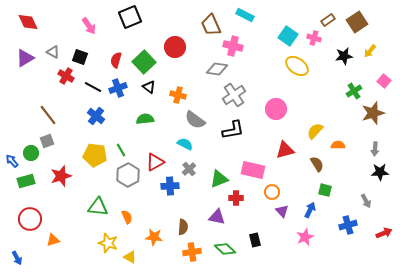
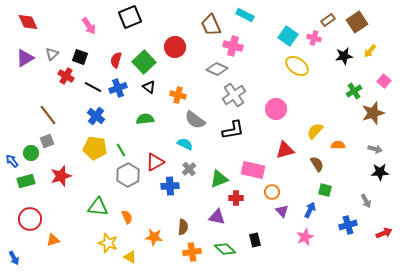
gray triangle at (53, 52): moved 1 px left, 2 px down; rotated 48 degrees clockwise
gray diamond at (217, 69): rotated 15 degrees clockwise
gray arrow at (375, 149): rotated 80 degrees counterclockwise
yellow pentagon at (95, 155): moved 7 px up
blue arrow at (17, 258): moved 3 px left
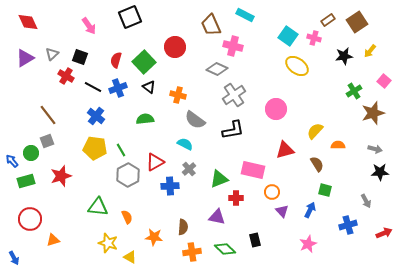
pink star at (305, 237): moved 3 px right, 7 px down
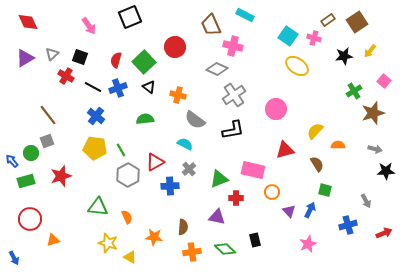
black star at (380, 172): moved 6 px right, 1 px up
purple triangle at (282, 211): moved 7 px right
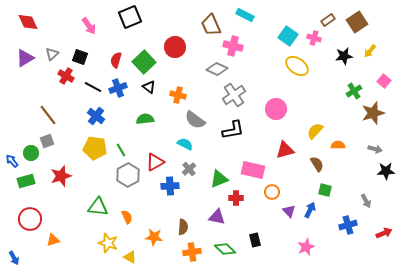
pink star at (308, 244): moved 2 px left, 3 px down
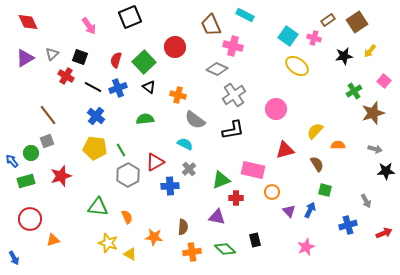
green triangle at (219, 179): moved 2 px right, 1 px down
yellow triangle at (130, 257): moved 3 px up
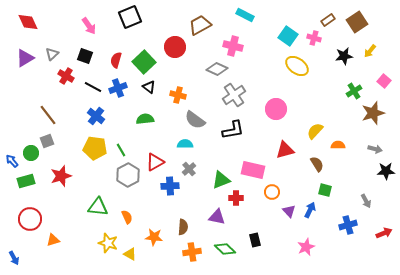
brown trapezoid at (211, 25): moved 11 px left; rotated 85 degrees clockwise
black square at (80, 57): moved 5 px right, 1 px up
cyan semicircle at (185, 144): rotated 28 degrees counterclockwise
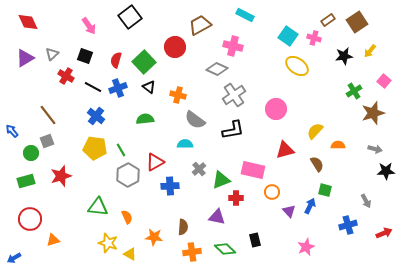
black square at (130, 17): rotated 15 degrees counterclockwise
blue arrow at (12, 161): moved 30 px up
gray cross at (189, 169): moved 10 px right
blue arrow at (310, 210): moved 4 px up
blue arrow at (14, 258): rotated 88 degrees clockwise
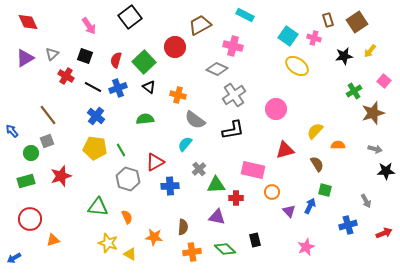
brown rectangle at (328, 20): rotated 72 degrees counterclockwise
cyan semicircle at (185, 144): rotated 49 degrees counterclockwise
gray hexagon at (128, 175): moved 4 px down; rotated 15 degrees counterclockwise
green triangle at (221, 180): moved 5 px left, 5 px down; rotated 18 degrees clockwise
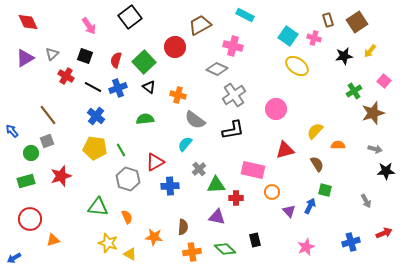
blue cross at (348, 225): moved 3 px right, 17 px down
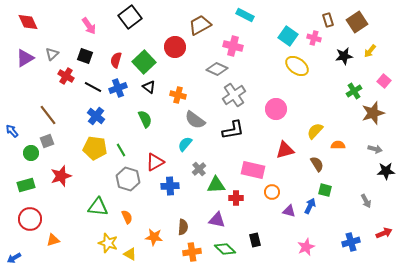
green semicircle at (145, 119): rotated 72 degrees clockwise
green rectangle at (26, 181): moved 4 px down
purple triangle at (289, 211): rotated 32 degrees counterclockwise
purple triangle at (217, 217): moved 3 px down
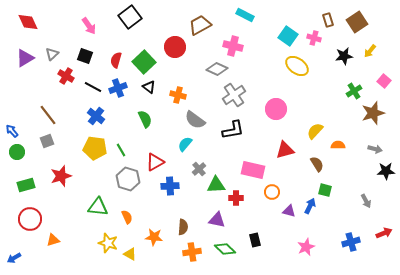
green circle at (31, 153): moved 14 px left, 1 px up
